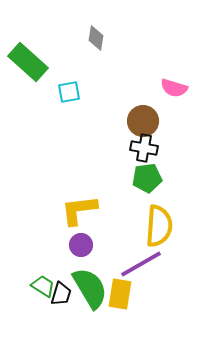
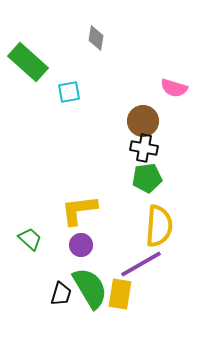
green trapezoid: moved 13 px left, 47 px up; rotated 10 degrees clockwise
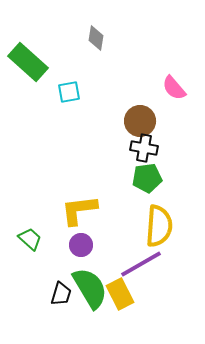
pink semicircle: rotated 32 degrees clockwise
brown circle: moved 3 px left
yellow rectangle: rotated 36 degrees counterclockwise
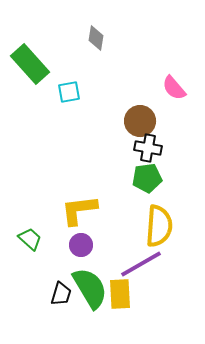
green rectangle: moved 2 px right, 2 px down; rotated 6 degrees clockwise
black cross: moved 4 px right
yellow rectangle: rotated 24 degrees clockwise
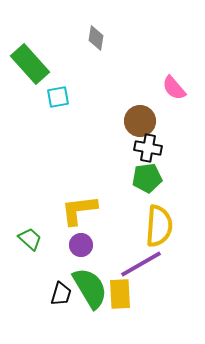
cyan square: moved 11 px left, 5 px down
